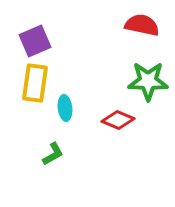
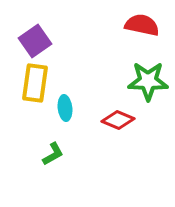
purple square: rotated 12 degrees counterclockwise
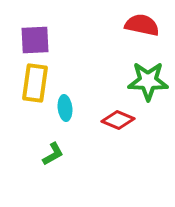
purple square: moved 1 px up; rotated 32 degrees clockwise
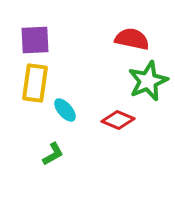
red semicircle: moved 10 px left, 14 px down
green star: rotated 24 degrees counterclockwise
cyan ellipse: moved 2 px down; rotated 35 degrees counterclockwise
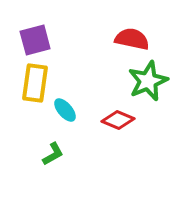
purple square: rotated 12 degrees counterclockwise
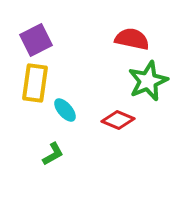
purple square: moved 1 px right; rotated 12 degrees counterclockwise
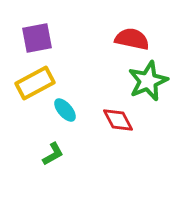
purple square: moved 1 px right, 2 px up; rotated 16 degrees clockwise
yellow rectangle: rotated 54 degrees clockwise
red diamond: rotated 40 degrees clockwise
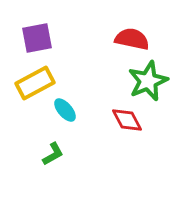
red diamond: moved 9 px right
